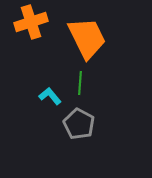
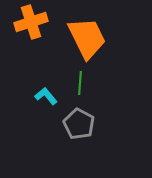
cyan L-shape: moved 4 px left
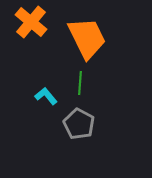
orange cross: rotated 32 degrees counterclockwise
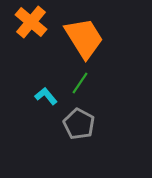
orange trapezoid: moved 3 px left; rotated 6 degrees counterclockwise
green line: rotated 30 degrees clockwise
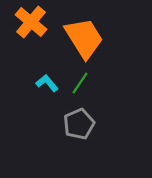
cyan L-shape: moved 1 px right, 13 px up
gray pentagon: rotated 20 degrees clockwise
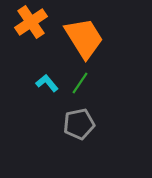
orange cross: rotated 16 degrees clockwise
gray pentagon: rotated 12 degrees clockwise
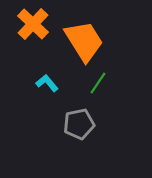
orange cross: moved 2 px right, 2 px down; rotated 12 degrees counterclockwise
orange trapezoid: moved 3 px down
green line: moved 18 px right
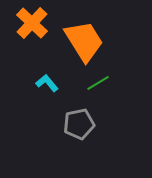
orange cross: moved 1 px left, 1 px up
green line: rotated 25 degrees clockwise
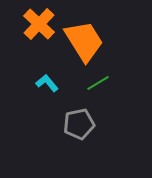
orange cross: moved 7 px right, 1 px down
